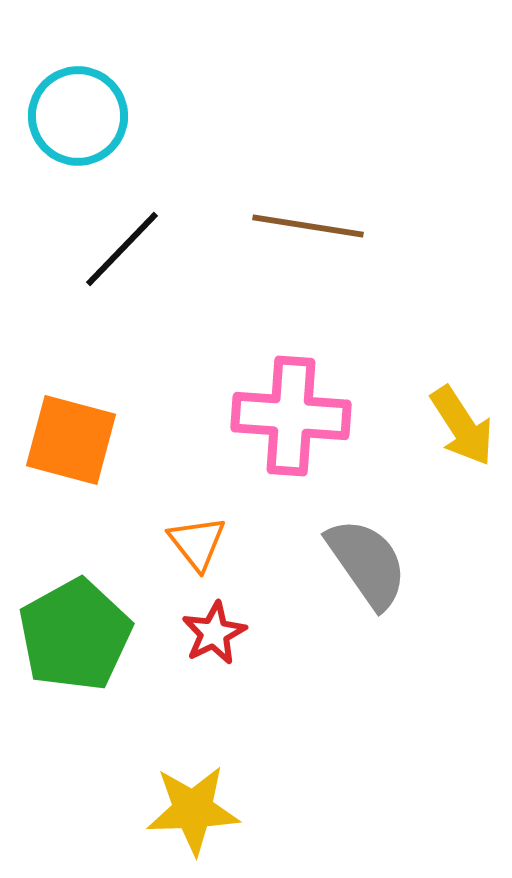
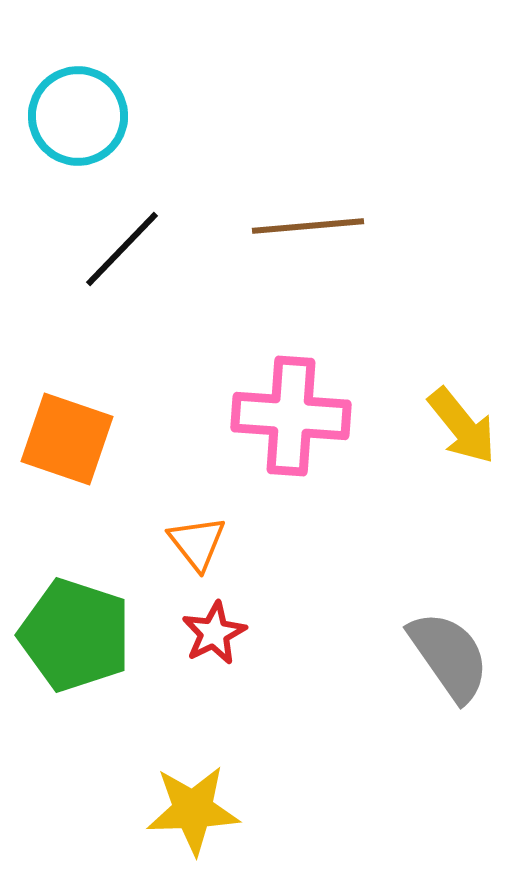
brown line: rotated 14 degrees counterclockwise
yellow arrow: rotated 6 degrees counterclockwise
orange square: moved 4 px left, 1 px up; rotated 4 degrees clockwise
gray semicircle: moved 82 px right, 93 px down
green pentagon: rotated 25 degrees counterclockwise
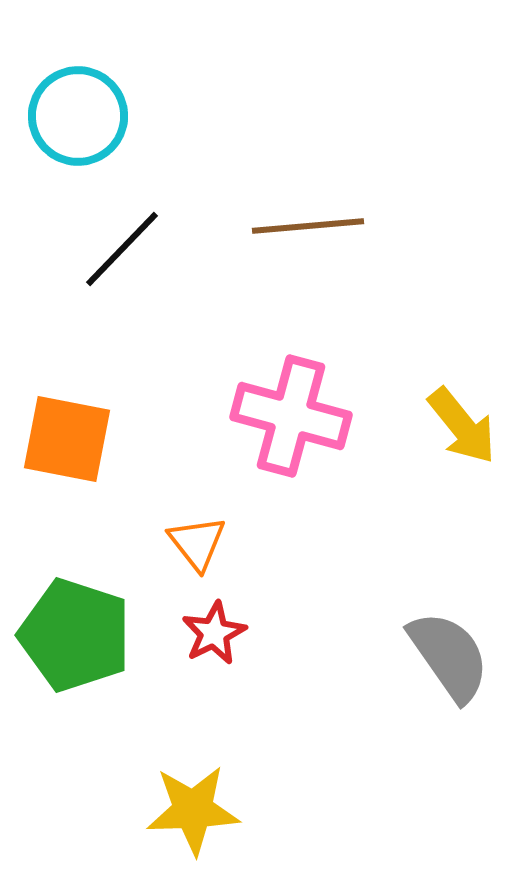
pink cross: rotated 11 degrees clockwise
orange square: rotated 8 degrees counterclockwise
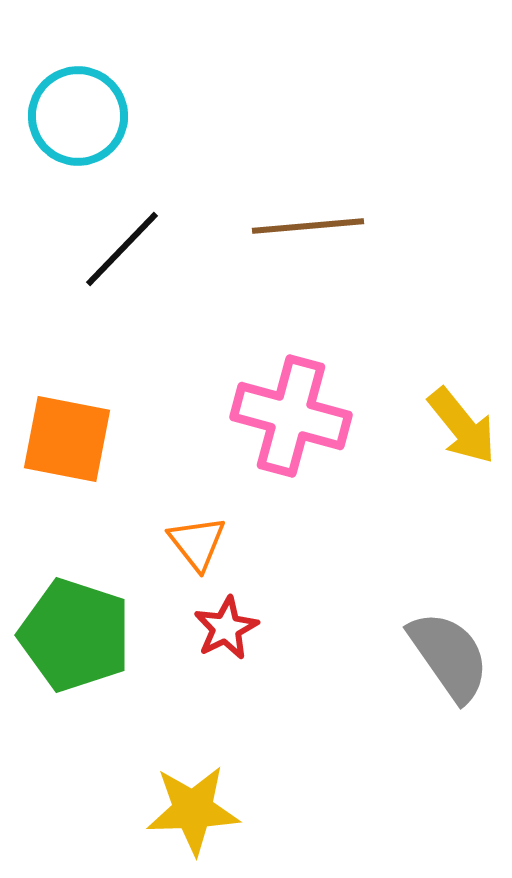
red star: moved 12 px right, 5 px up
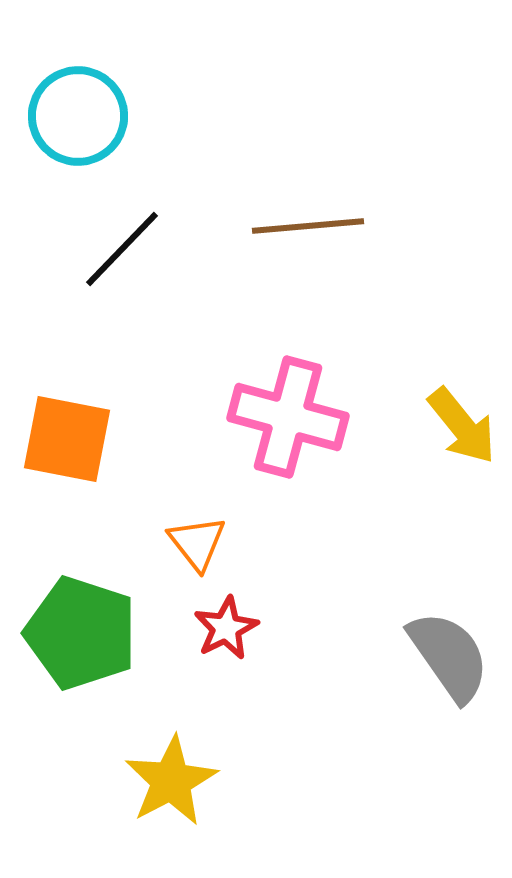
pink cross: moved 3 px left, 1 px down
green pentagon: moved 6 px right, 2 px up
yellow star: moved 22 px left, 29 px up; rotated 26 degrees counterclockwise
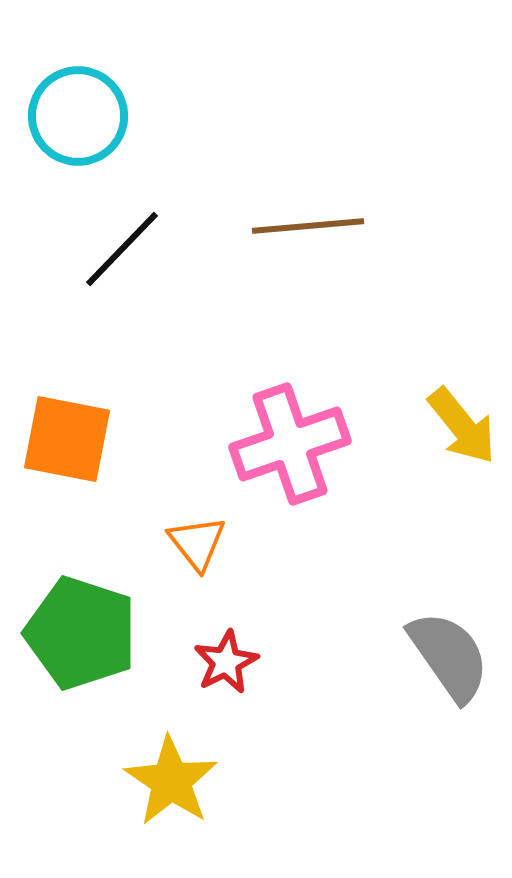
pink cross: moved 2 px right, 27 px down; rotated 34 degrees counterclockwise
red star: moved 34 px down
yellow star: rotated 10 degrees counterclockwise
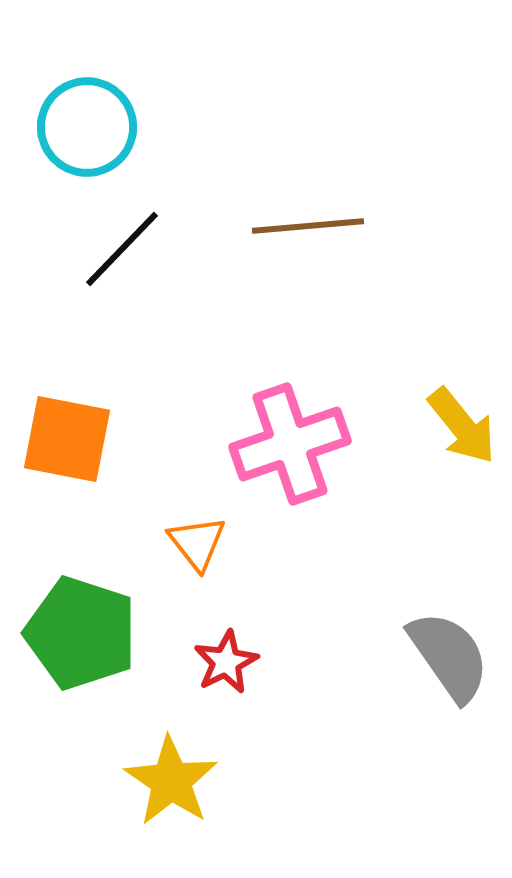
cyan circle: moved 9 px right, 11 px down
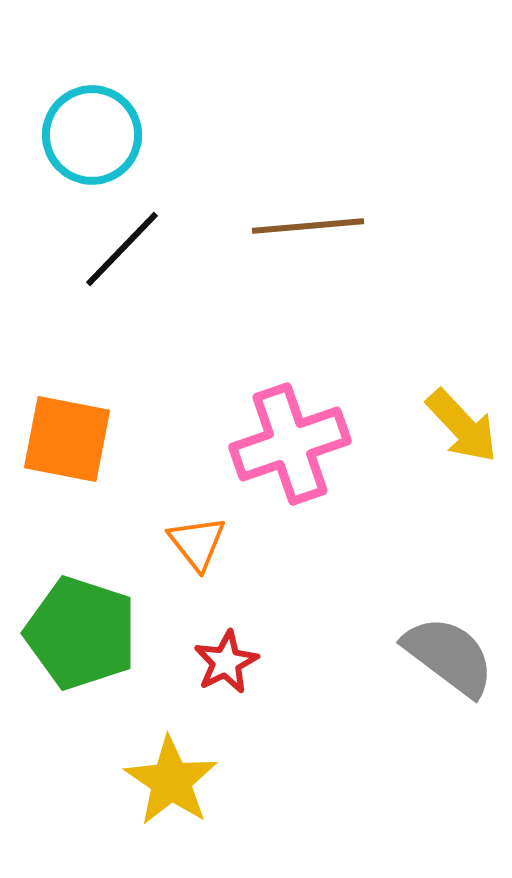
cyan circle: moved 5 px right, 8 px down
yellow arrow: rotated 4 degrees counterclockwise
gray semicircle: rotated 18 degrees counterclockwise
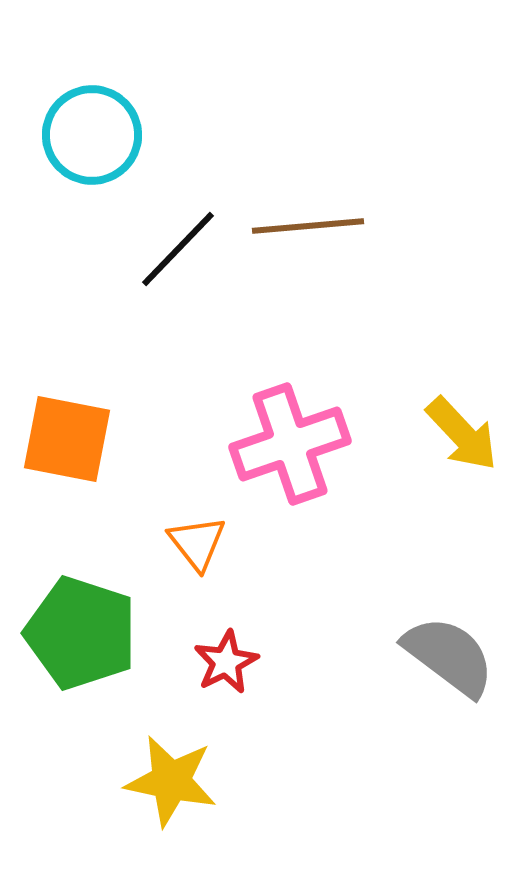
black line: moved 56 px right
yellow arrow: moved 8 px down
yellow star: rotated 22 degrees counterclockwise
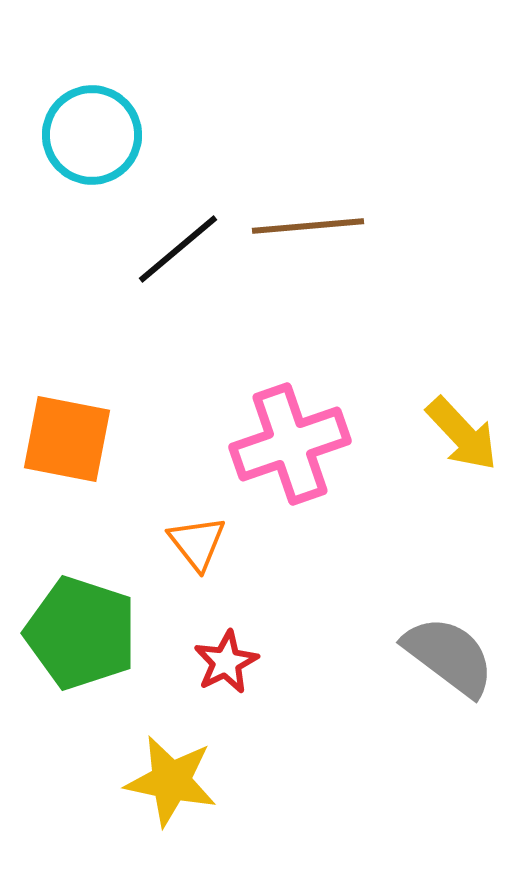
black line: rotated 6 degrees clockwise
